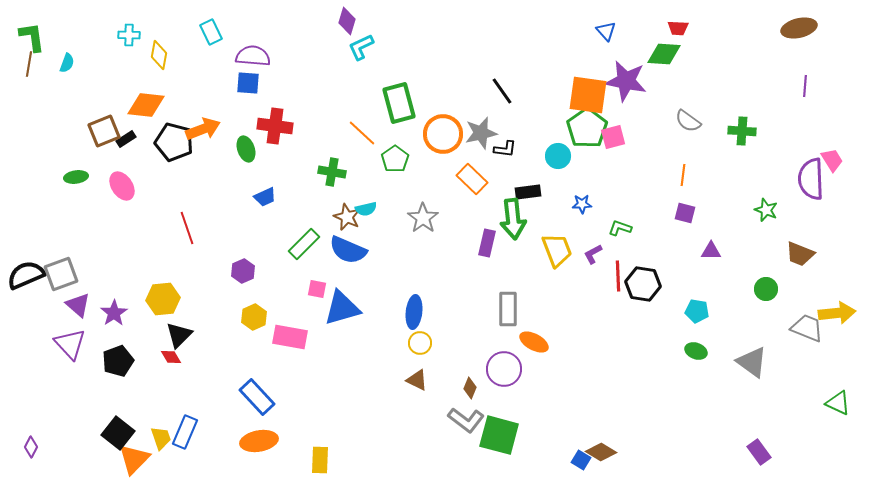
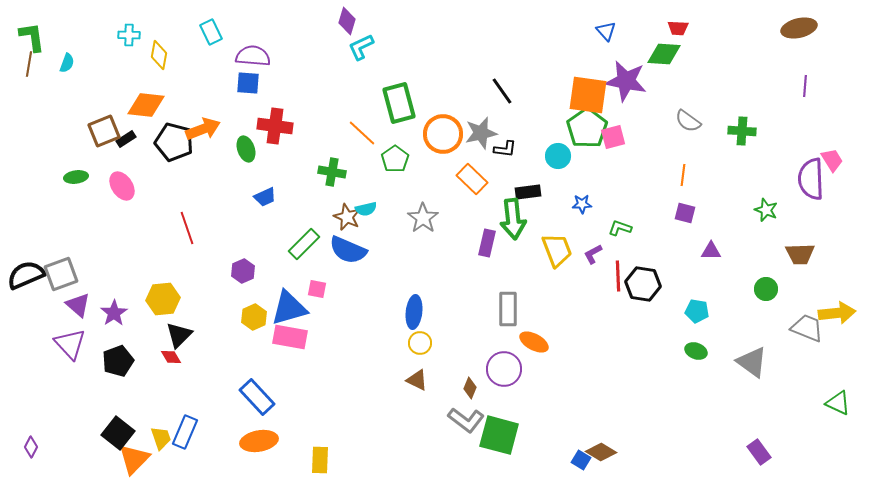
brown trapezoid at (800, 254): rotated 24 degrees counterclockwise
blue triangle at (342, 308): moved 53 px left
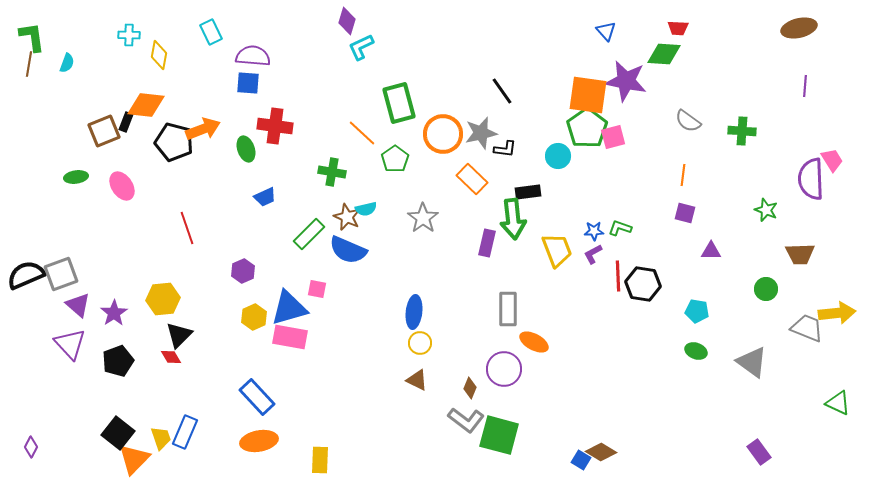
black rectangle at (126, 139): moved 17 px up; rotated 36 degrees counterclockwise
blue star at (582, 204): moved 12 px right, 27 px down
green rectangle at (304, 244): moved 5 px right, 10 px up
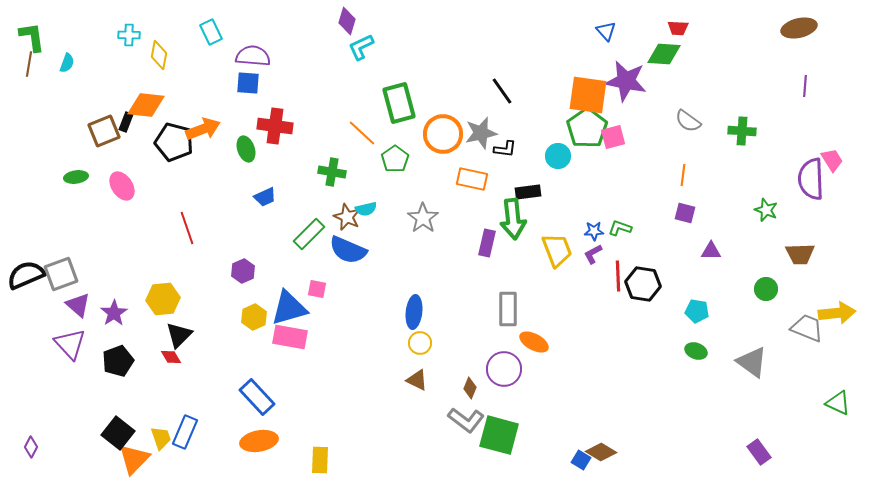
orange rectangle at (472, 179): rotated 32 degrees counterclockwise
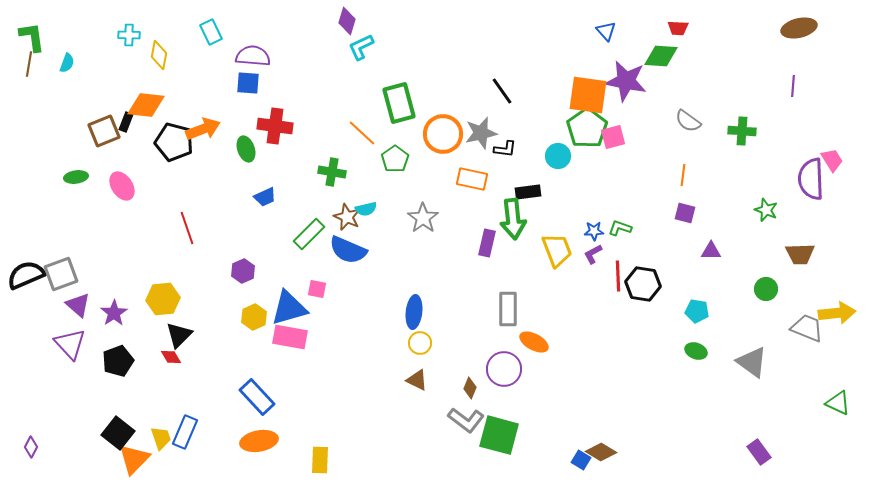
green diamond at (664, 54): moved 3 px left, 2 px down
purple line at (805, 86): moved 12 px left
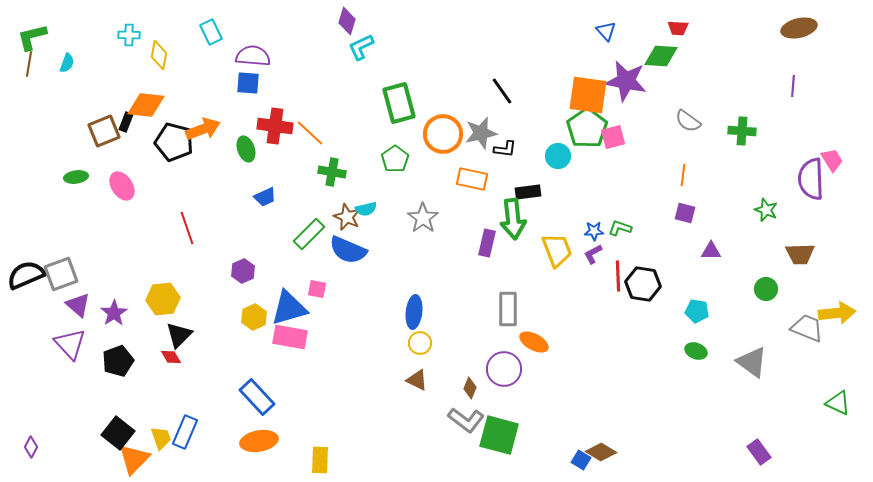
green L-shape at (32, 37): rotated 96 degrees counterclockwise
orange line at (362, 133): moved 52 px left
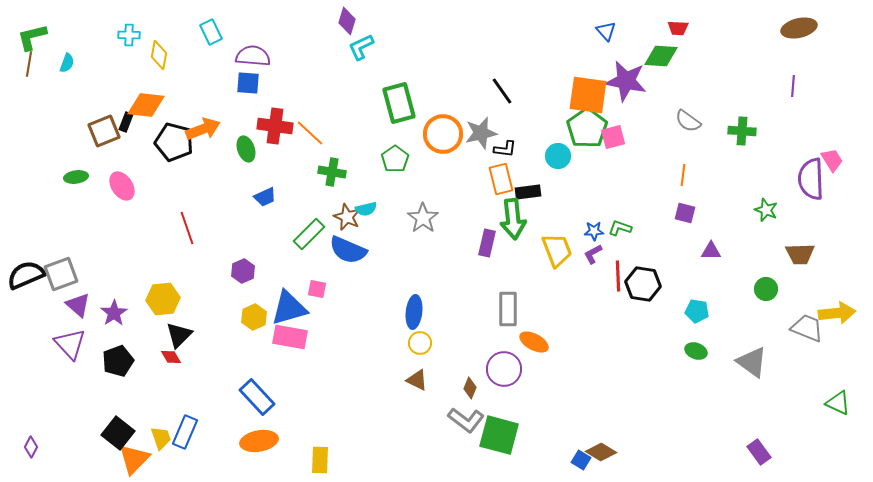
orange rectangle at (472, 179): moved 29 px right; rotated 64 degrees clockwise
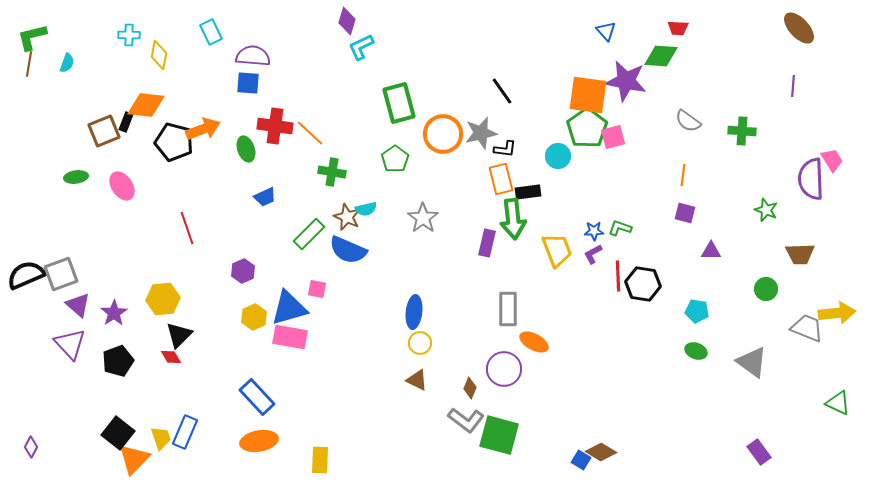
brown ellipse at (799, 28): rotated 60 degrees clockwise
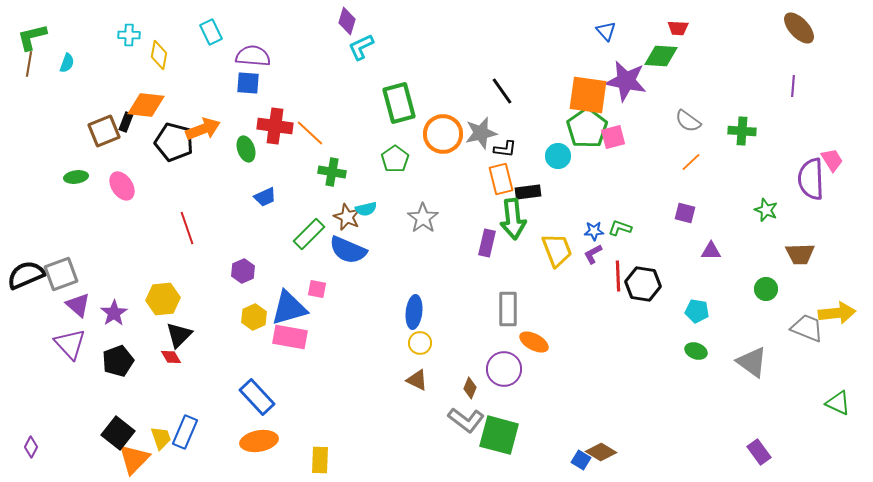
orange line at (683, 175): moved 8 px right, 13 px up; rotated 40 degrees clockwise
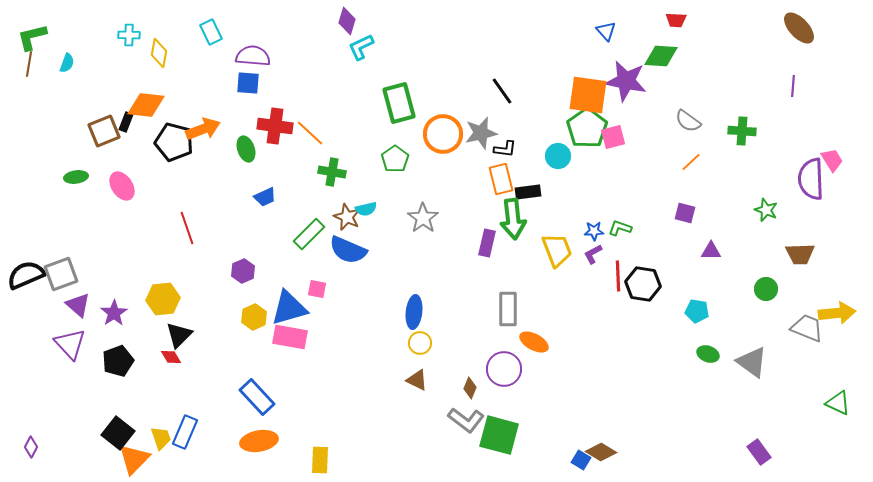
red trapezoid at (678, 28): moved 2 px left, 8 px up
yellow diamond at (159, 55): moved 2 px up
green ellipse at (696, 351): moved 12 px right, 3 px down
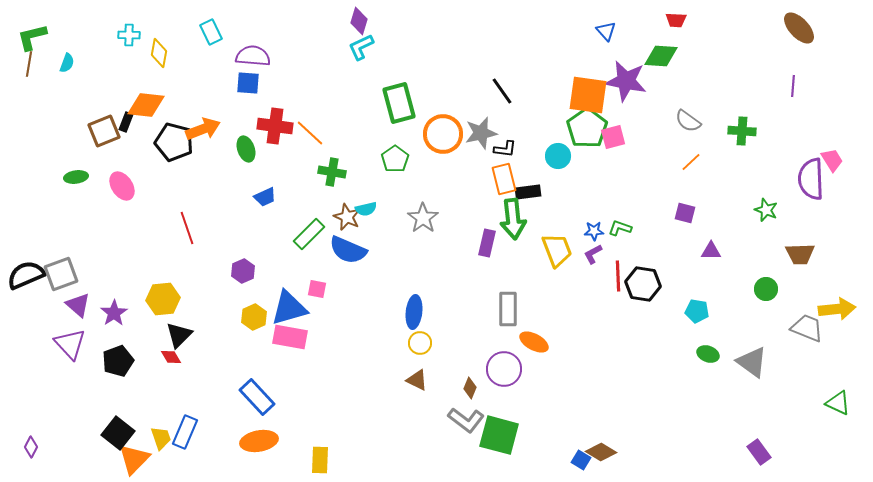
purple diamond at (347, 21): moved 12 px right
orange rectangle at (501, 179): moved 3 px right
yellow arrow at (837, 313): moved 4 px up
